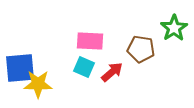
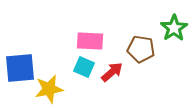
yellow star: moved 11 px right, 5 px down; rotated 12 degrees counterclockwise
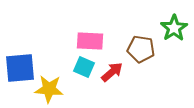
yellow star: rotated 16 degrees clockwise
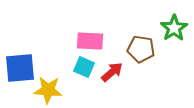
yellow star: moved 1 px left, 1 px down
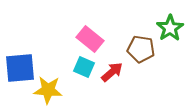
green star: moved 4 px left
pink rectangle: moved 2 px up; rotated 36 degrees clockwise
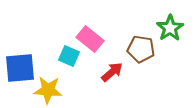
cyan square: moved 15 px left, 11 px up
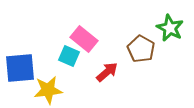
green star: rotated 12 degrees counterclockwise
pink rectangle: moved 6 px left
brown pentagon: rotated 20 degrees clockwise
red arrow: moved 5 px left
yellow star: rotated 12 degrees counterclockwise
